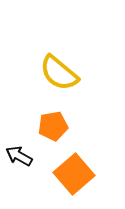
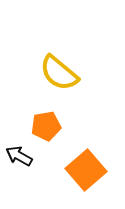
orange pentagon: moved 7 px left
orange square: moved 12 px right, 4 px up
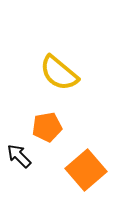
orange pentagon: moved 1 px right, 1 px down
black arrow: rotated 16 degrees clockwise
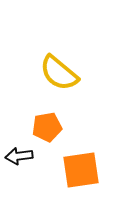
black arrow: rotated 52 degrees counterclockwise
orange square: moved 5 px left; rotated 33 degrees clockwise
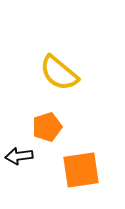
orange pentagon: rotated 8 degrees counterclockwise
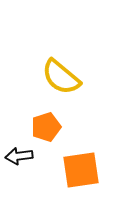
yellow semicircle: moved 2 px right, 4 px down
orange pentagon: moved 1 px left
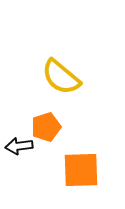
black arrow: moved 10 px up
orange square: rotated 6 degrees clockwise
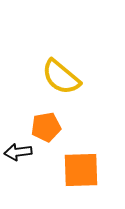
orange pentagon: rotated 8 degrees clockwise
black arrow: moved 1 px left, 6 px down
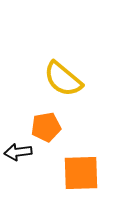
yellow semicircle: moved 2 px right, 2 px down
orange square: moved 3 px down
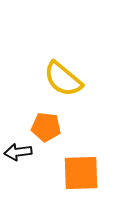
orange pentagon: rotated 16 degrees clockwise
